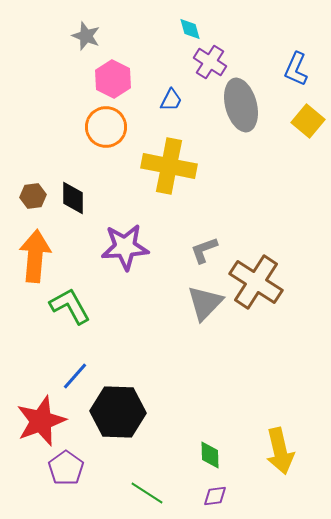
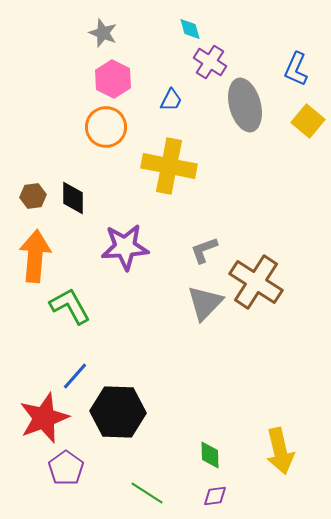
gray star: moved 17 px right, 3 px up
gray ellipse: moved 4 px right
red star: moved 3 px right, 3 px up
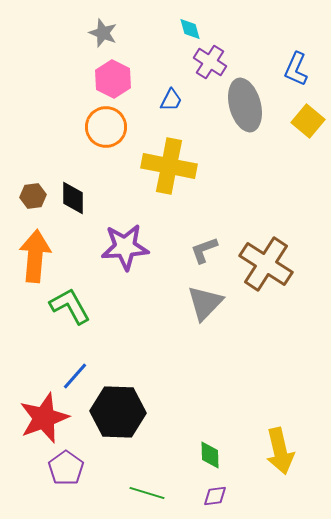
brown cross: moved 10 px right, 18 px up
green line: rotated 16 degrees counterclockwise
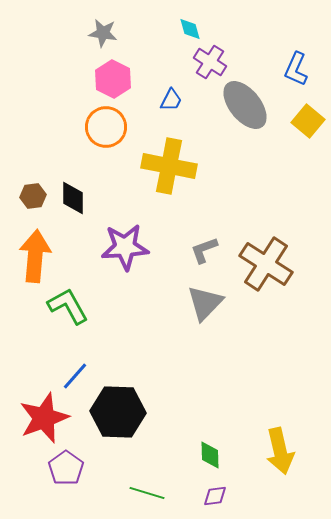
gray star: rotated 12 degrees counterclockwise
gray ellipse: rotated 24 degrees counterclockwise
green L-shape: moved 2 px left
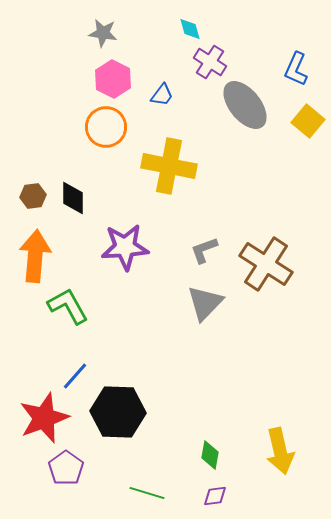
blue trapezoid: moved 9 px left, 5 px up; rotated 10 degrees clockwise
green diamond: rotated 12 degrees clockwise
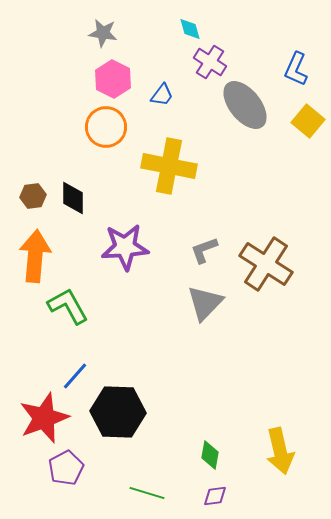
purple pentagon: rotated 8 degrees clockwise
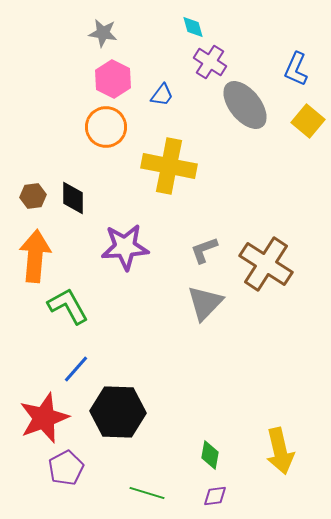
cyan diamond: moved 3 px right, 2 px up
blue line: moved 1 px right, 7 px up
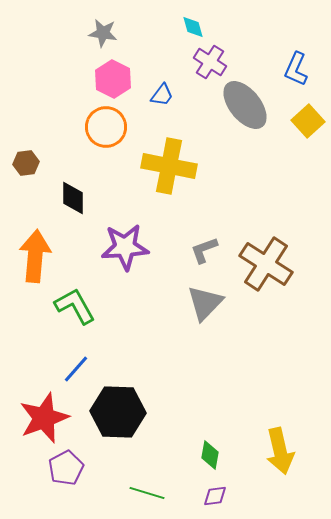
yellow square: rotated 8 degrees clockwise
brown hexagon: moved 7 px left, 33 px up
green L-shape: moved 7 px right
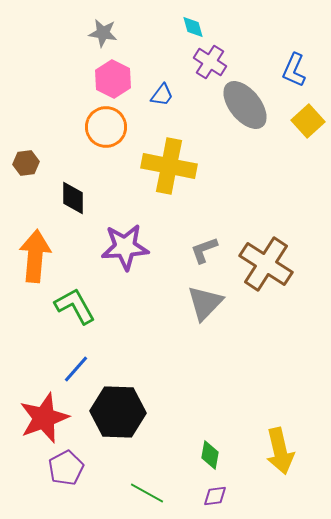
blue L-shape: moved 2 px left, 1 px down
green line: rotated 12 degrees clockwise
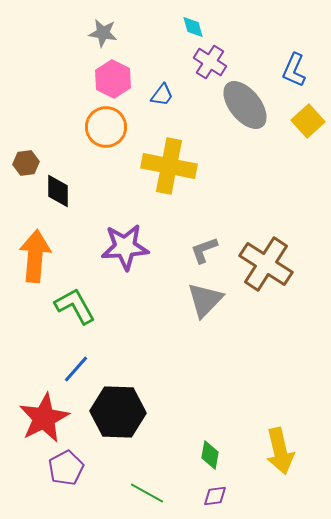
black diamond: moved 15 px left, 7 px up
gray triangle: moved 3 px up
red star: rotated 6 degrees counterclockwise
